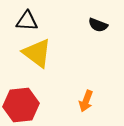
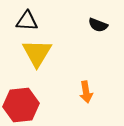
yellow triangle: rotated 24 degrees clockwise
orange arrow: moved 9 px up; rotated 30 degrees counterclockwise
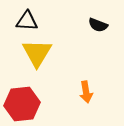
red hexagon: moved 1 px right, 1 px up
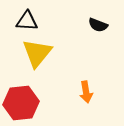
yellow triangle: rotated 8 degrees clockwise
red hexagon: moved 1 px left, 1 px up
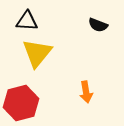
red hexagon: rotated 8 degrees counterclockwise
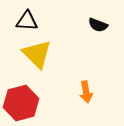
yellow triangle: moved 1 px down; rotated 24 degrees counterclockwise
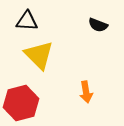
yellow triangle: moved 2 px right, 1 px down
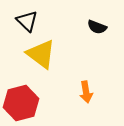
black triangle: rotated 40 degrees clockwise
black semicircle: moved 1 px left, 2 px down
yellow triangle: moved 2 px right, 1 px up; rotated 8 degrees counterclockwise
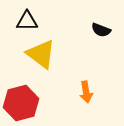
black triangle: rotated 45 degrees counterclockwise
black semicircle: moved 4 px right, 3 px down
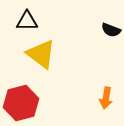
black semicircle: moved 10 px right
orange arrow: moved 20 px right, 6 px down; rotated 20 degrees clockwise
